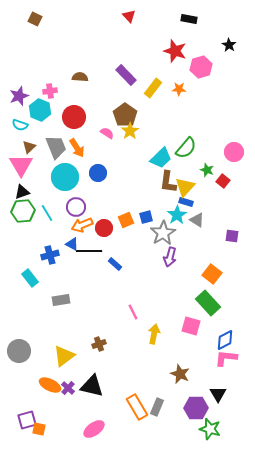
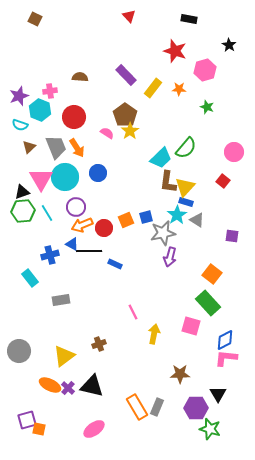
pink hexagon at (201, 67): moved 4 px right, 3 px down
pink triangle at (21, 165): moved 20 px right, 14 px down
green star at (207, 170): moved 63 px up
gray star at (163, 233): rotated 20 degrees clockwise
blue rectangle at (115, 264): rotated 16 degrees counterclockwise
brown star at (180, 374): rotated 24 degrees counterclockwise
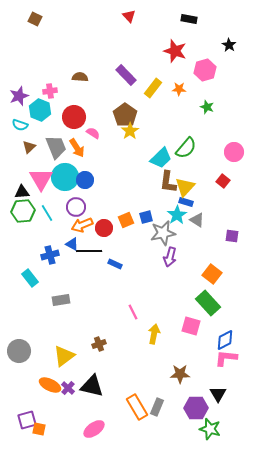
pink semicircle at (107, 133): moved 14 px left
blue circle at (98, 173): moved 13 px left, 7 px down
black triangle at (22, 192): rotated 14 degrees clockwise
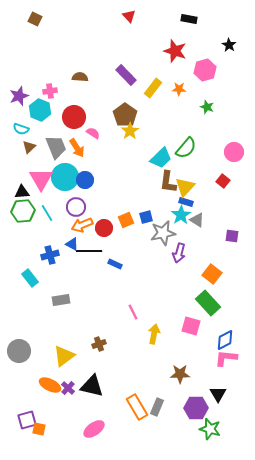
cyan semicircle at (20, 125): moved 1 px right, 4 px down
cyan star at (177, 215): moved 4 px right
purple arrow at (170, 257): moved 9 px right, 4 px up
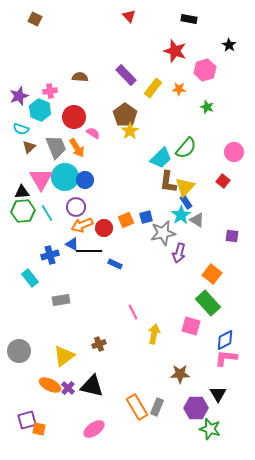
blue rectangle at (186, 202): rotated 40 degrees clockwise
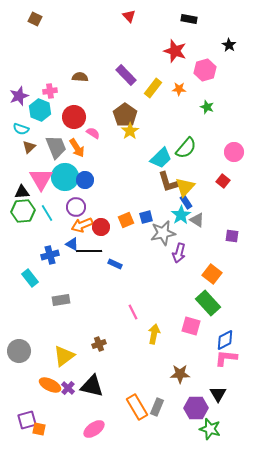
brown L-shape at (168, 182): rotated 25 degrees counterclockwise
red circle at (104, 228): moved 3 px left, 1 px up
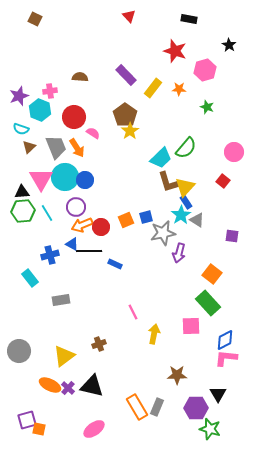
pink square at (191, 326): rotated 18 degrees counterclockwise
brown star at (180, 374): moved 3 px left, 1 px down
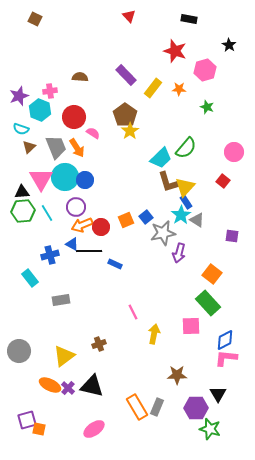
blue square at (146, 217): rotated 24 degrees counterclockwise
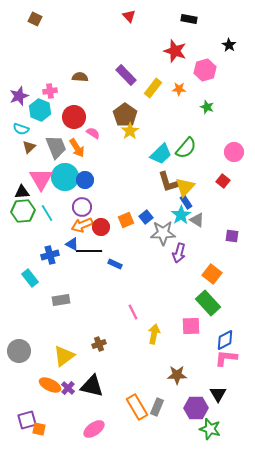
cyan trapezoid at (161, 158): moved 4 px up
purple circle at (76, 207): moved 6 px right
gray star at (163, 233): rotated 10 degrees clockwise
